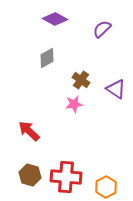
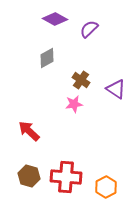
purple semicircle: moved 13 px left
brown hexagon: moved 1 px left, 1 px down
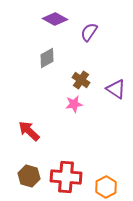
purple semicircle: moved 3 px down; rotated 12 degrees counterclockwise
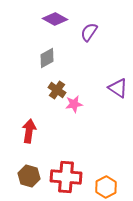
brown cross: moved 24 px left, 10 px down
purple triangle: moved 2 px right, 1 px up
red arrow: rotated 55 degrees clockwise
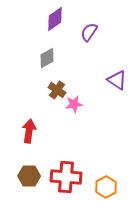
purple diamond: rotated 65 degrees counterclockwise
purple triangle: moved 1 px left, 8 px up
brown hexagon: rotated 15 degrees counterclockwise
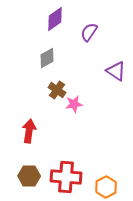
purple triangle: moved 1 px left, 9 px up
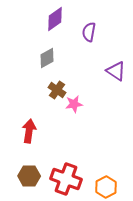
purple semicircle: rotated 24 degrees counterclockwise
red cross: moved 2 px down; rotated 16 degrees clockwise
